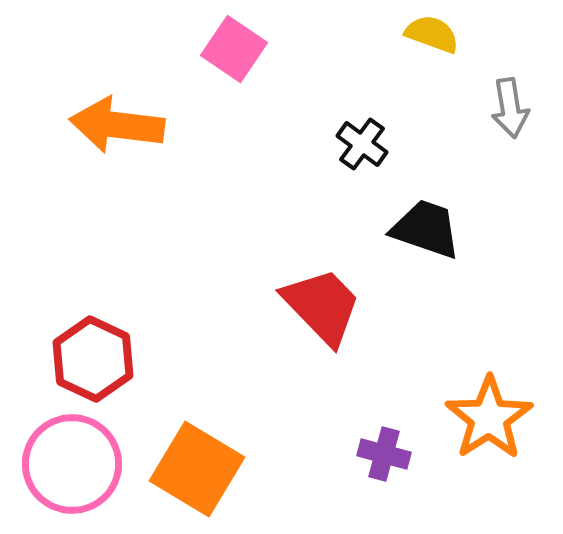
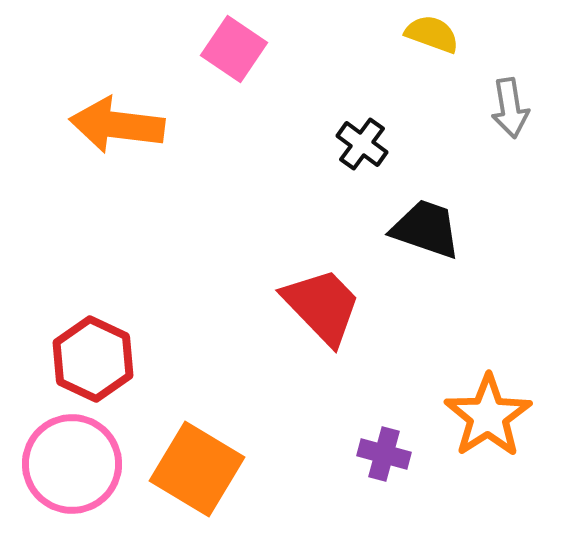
orange star: moved 1 px left, 2 px up
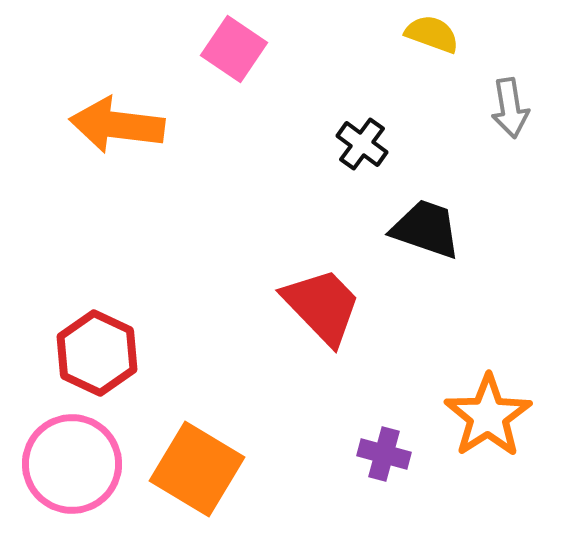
red hexagon: moved 4 px right, 6 px up
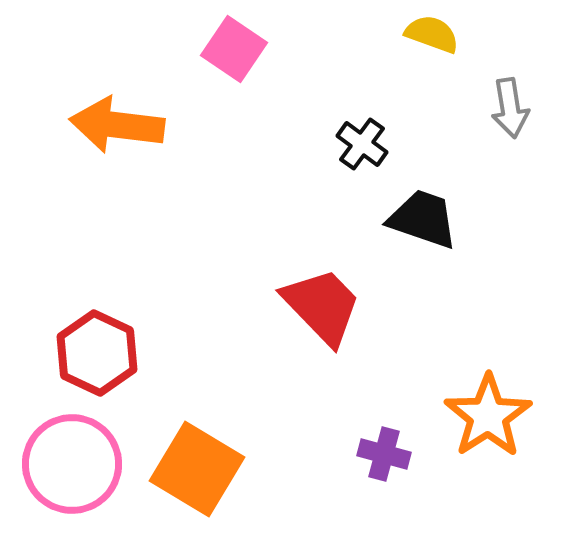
black trapezoid: moved 3 px left, 10 px up
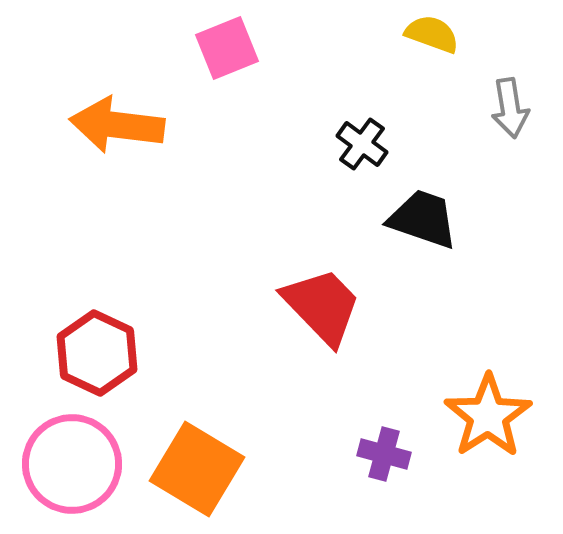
pink square: moved 7 px left, 1 px up; rotated 34 degrees clockwise
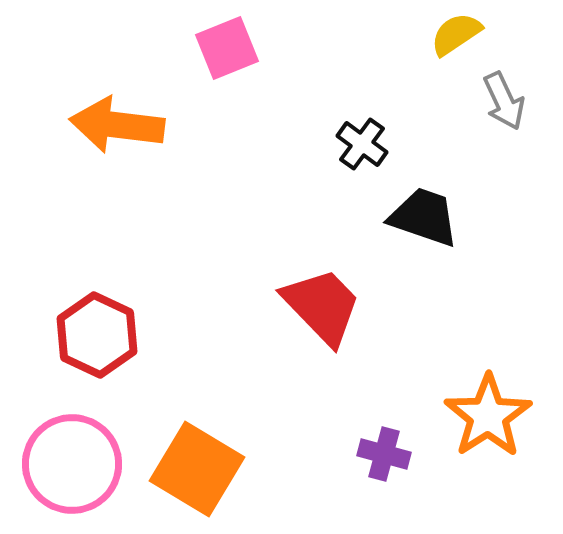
yellow semicircle: moved 24 px right; rotated 54 degrees counterclockwise
gray arrow: moved 6 px left, 7 px up; rotated 16 degrees counterclockwise
black trapezoid: moved 1 px right, 2 px up
red hexagon: moved 18 px up
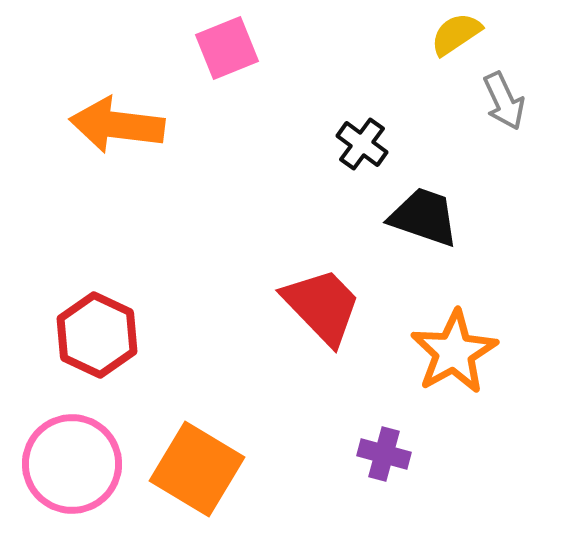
orange star: moved 34 px left, 64 px up; rotated 4 degrees clockwise
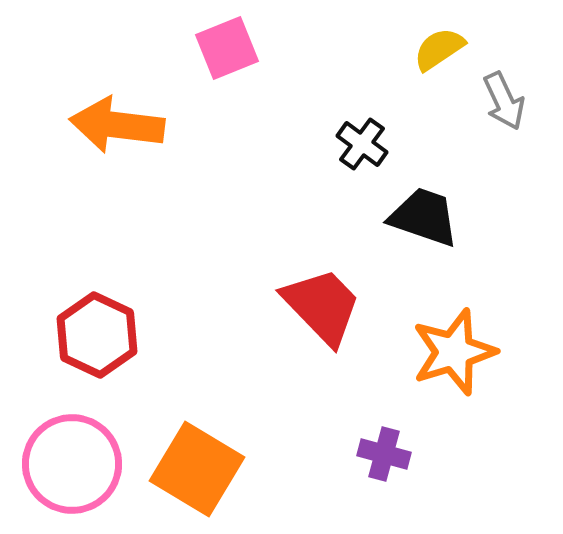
yellow semicircle: moved 17 px left, 15 px down
orange star: rotated 12 degrees clockwise
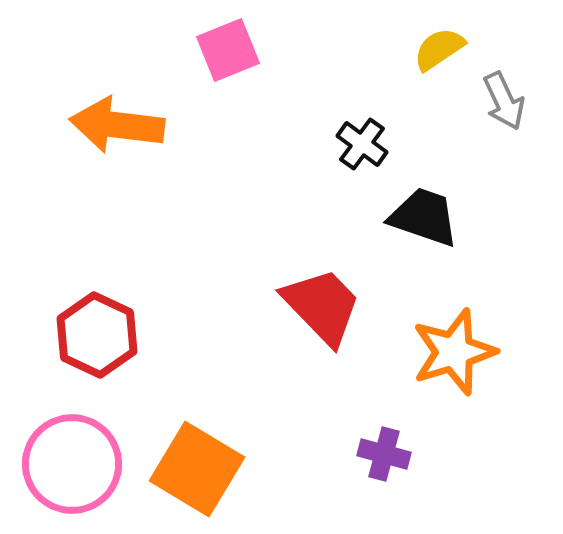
pink square: moved 1 px right, 2 px down
